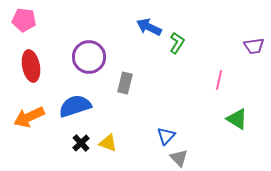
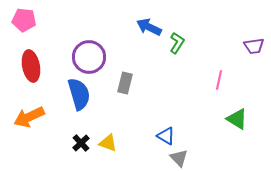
blue semicircle: moved 4 px right, 12 px up; rotated 92 degrees clockwise
blue triangle: rotated 42 degrees counterclockwise
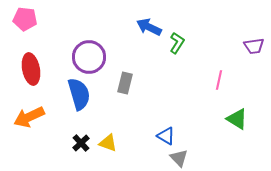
pink pentagon: moved 1 px right, 1 px up
red ellipse: moved 3 px down
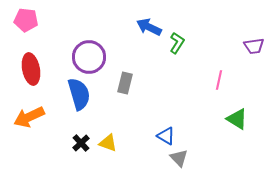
pink pentagon: moved 1 px right, 1 px down
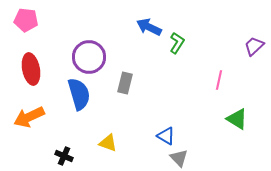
purple trapezoid: rotated 145 degrees clockwise
black cross: moved 17 px left, 13 px down; rotated 24 degrees counterclockwise
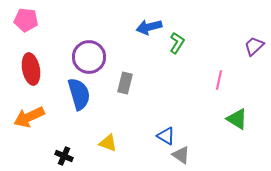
blue arrow: rotated 40 degrees counterclockwise
gray triangle: moved 2 px right, 3 px up; rotated 12 degrees counterclockwise
